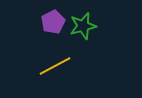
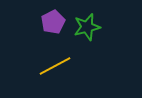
green star: moved 4 px right, 1 px down
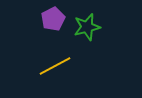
purple pentagon: moved 3 px up
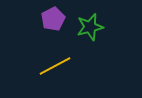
green star: moved 3 px right
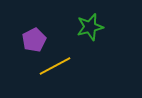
purple pentagon: moved 19 px left, 21 px down
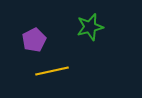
yellow line: moved 3 px left, 5 px down; rotated 16 degrees clockwise
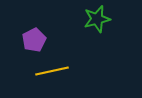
green star: moved 7 px right, 8 px up
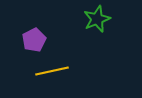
green star: rotated 8 degrees counterclockwise
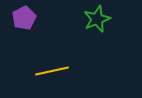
purple pentagon: moved 10 px left, 22 px up
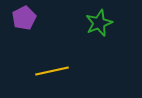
green star: moved 2 px right, 4 px down
